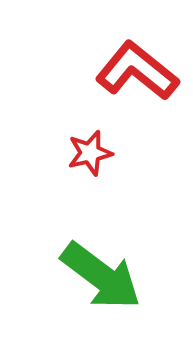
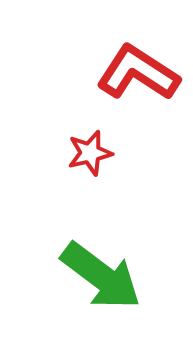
red L-shape: moved 1 px right, 2 px down; rotated 6 degrees counterclockwise
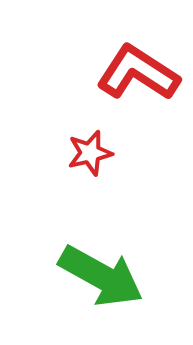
green arrow: rotated 8 degrees counterclockwise
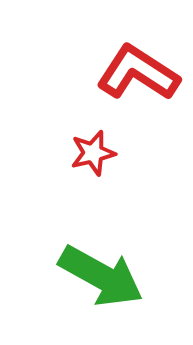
red star: moved 3 px right
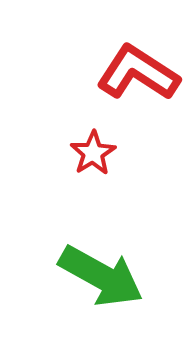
red star: rotated 18 degrees counterclockwise
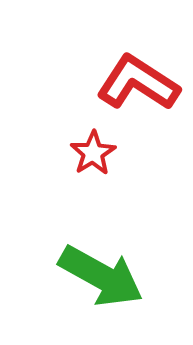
red L-shape: moved 10 px down
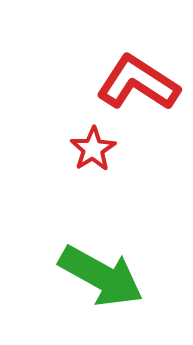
red star: moved 4 px up
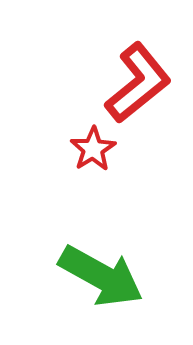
red L-shape: rotated 108 degrees clockwise
